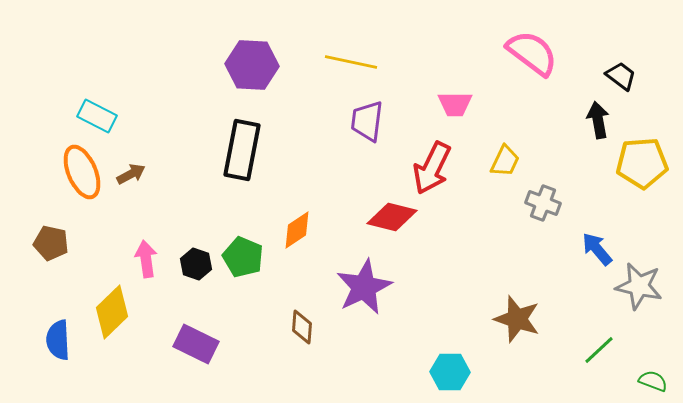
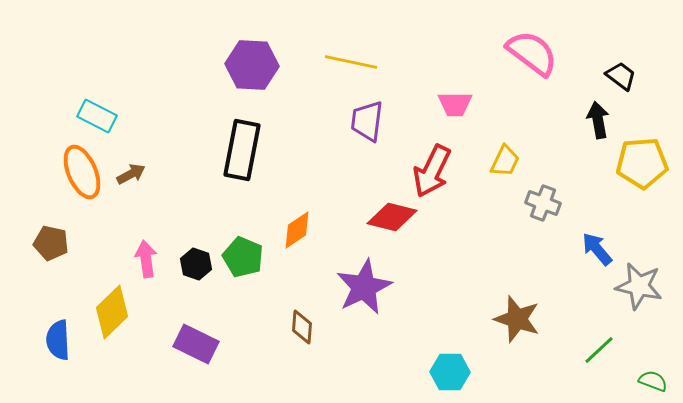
red arrow: moved 3 px down
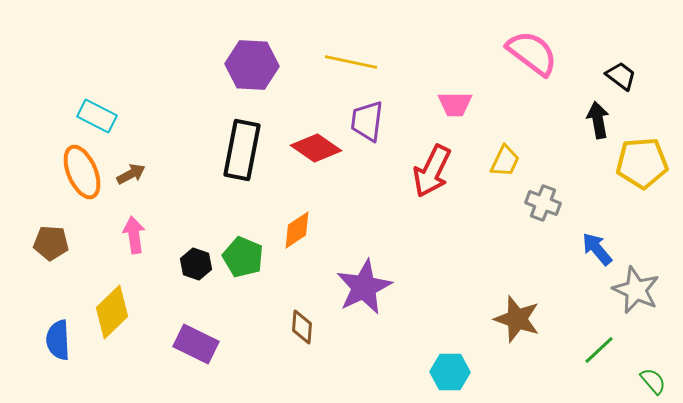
red diamond: moved 76 px left, 69 px up; rotated 21 degrees clockwise
brown pentagon: rotated 8 degrees counterclockwise
pink arrow: moved 12 px left, 24 px up
gray star: moved 3 px left, 4 px down; rotated 12 degrees clockwise
green semicircle: rotated 28 degrees clockwise
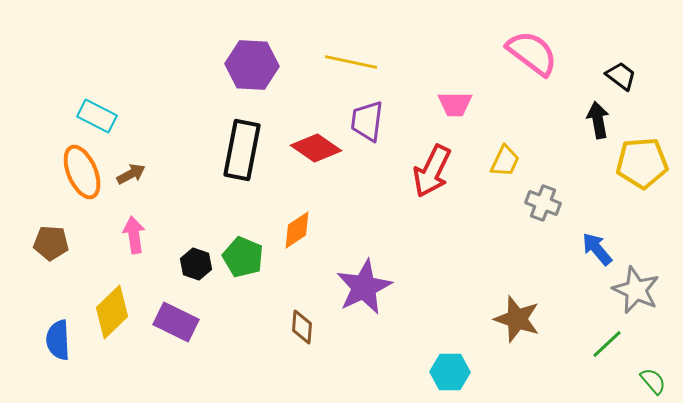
purple rectangle: moved 20 px left, 22 px up
green line: moved 8 px right, 6 px up
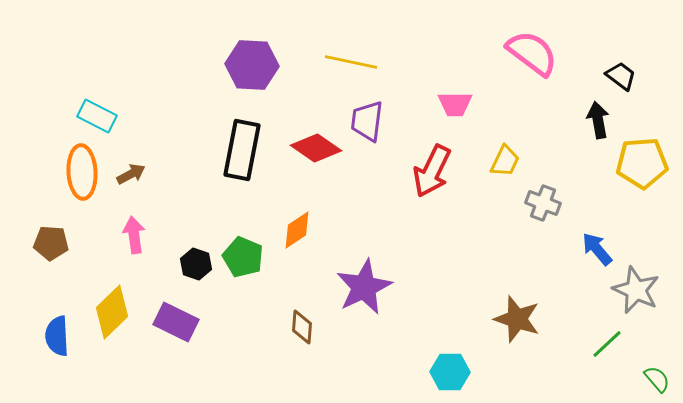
orange ellipse: rotated 20 degrees clockwise
blue semicircle: moved 1 px left, 4 px up
green semicircle: moved 4 px right, 2 px up
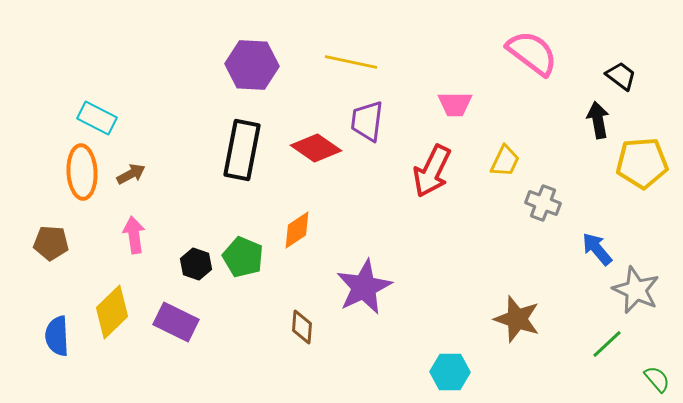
cyan rectangle: moved 2 px down
